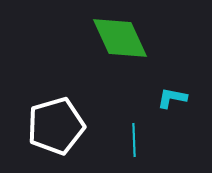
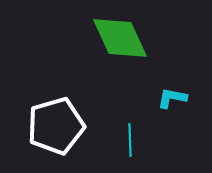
cyan line: moved 4 px left
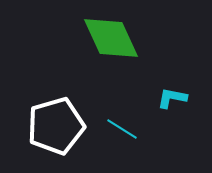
green diamond: moved 9 px left
cyan line: moved 8 px left, 11 px up; rotated 56 degrees counterclockwise
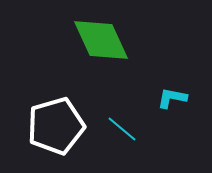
green diamond: moved 10 px left, 2 px down
cyan line: rotated 8 degrees clockwise
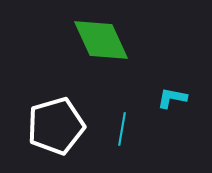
cyan line: rotated 60 degrees clockwise
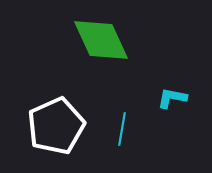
white pentagon: rotated 8 degrees counterclockwise
